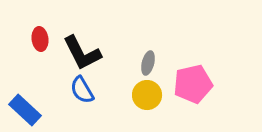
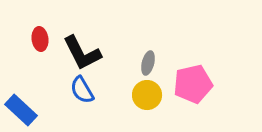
blue rectangle: moved 4 px left
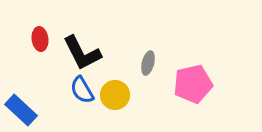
yellow circle: moved 32 px left
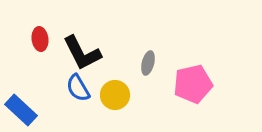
blue semicircle: moved 4 px left, 2 px up
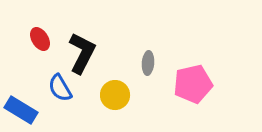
red ellipse: rotated 25 degrees counterclockwise
black L-shape: rotated 126 degrees counterclockwise
gray ellipse: rotated 10 degrees counterclockwise
blue semicircle: moved 18 px left
blue rectangle: rotated 12 degrees counterclockwise
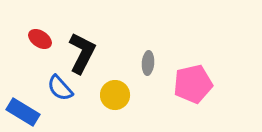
red ellipse: rotated 25 degrees counterclockwise
blue semicircle: rotated 12 degrees counterclockwise
blue rectangle: moved 2 px right, 2 px down
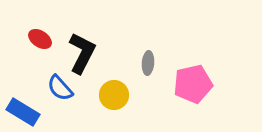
yellow circle: moved 1 px left
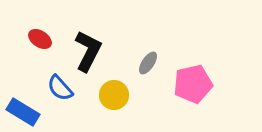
black L-shape: moved 6 px right, 2 px up
gray ellipse: rotated 30 degrees clockwise
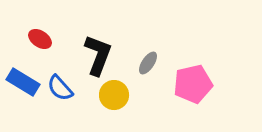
black L-shape: moved 10 px right, 4 px down; rotated 6 degrees counterclockwise
blue rectangle: moved 30 px up
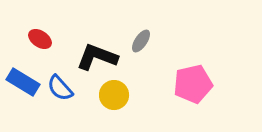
black L-shape: moved 1 px left, 2 px down; rotated 90 degrees counterclockwise
gray ellipse: moved 7 px left, 22 px up
